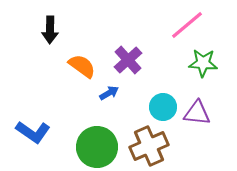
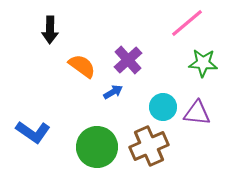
pink line: moved 2 px up
blue arrow: moved 4 px right, 1 px up
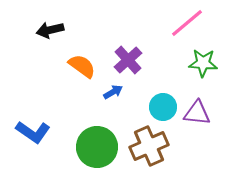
black arrow: rotated 76 degrees clockwise
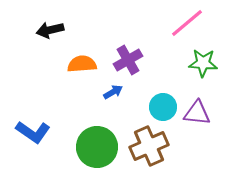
purple cross: rotated 12 degrees clockwise
orange semicircle: moved 2 px up; rotated 40 degrees counterclockwise
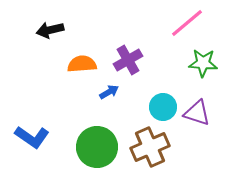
blue arrow: moved 4 px left
purple triangle: rotated 12 degrees clockwise
blue L-shape: moved 1 px left, 5 px down
brown cross: moved 1 px right, 1 px down
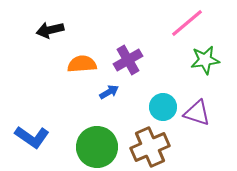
green star: moved 2 px right, 3 px up; rotated 12 degrees counterclockwise
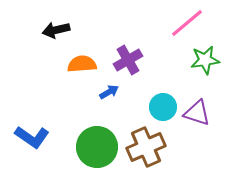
black arrow: moved 6 px right
brown cross: moved 4 px left
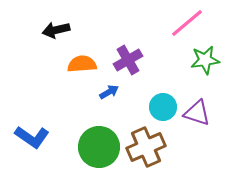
green circle: moved 2 px right
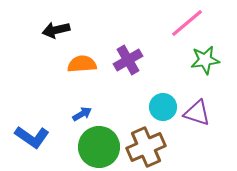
blue arrow: moved 27 px left, 22 px down
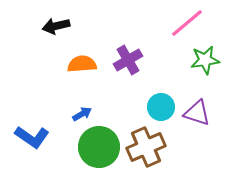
black arrow: moved 4 px up
cyan circle: moved 2 px left
